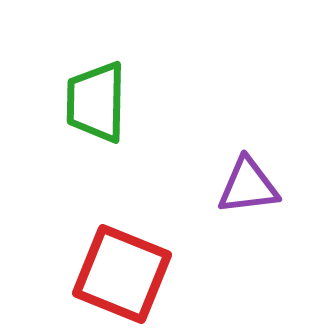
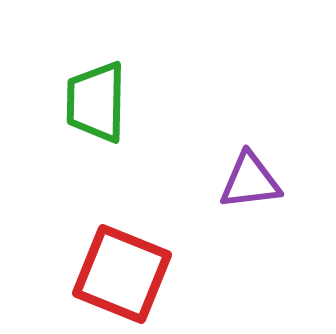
purple triangle: moved 2 px right, 5 px up
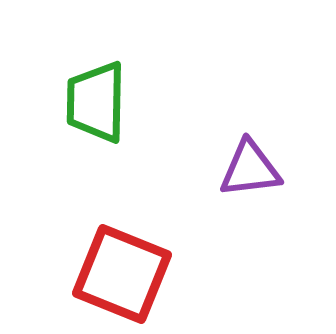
purple triangle: moved 12 px up
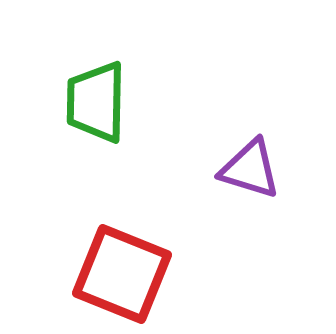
purple triangle: rotated 24 degrees clockwise
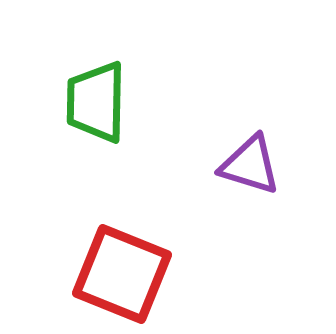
purple triangle: moved 4 px up
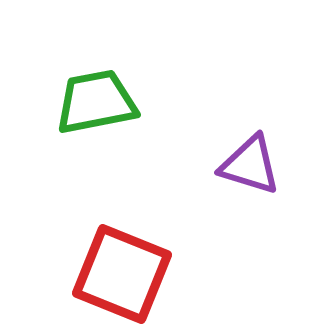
green trapezoid: rotated 78 degrees clockwise
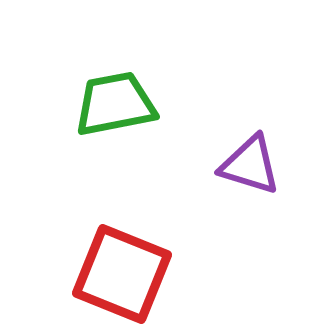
green trapezoid: moved 19 px right, 2 px down
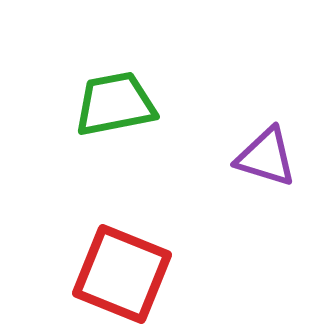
purple triangle: moved 16 px right, 8 px up
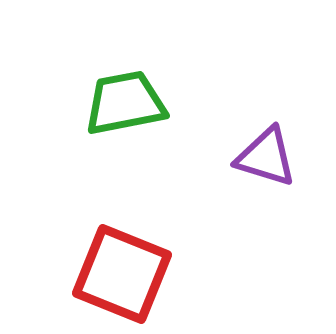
green trapezoid: moved 10 px right, 1 px up
